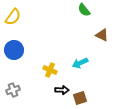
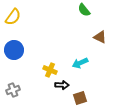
brown triangle: moved 2 px left, 2 px down
black arrow: moved 5 px up
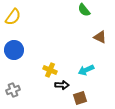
cyan arrow: moved 6 px right, 7 px down
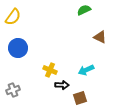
green semicircle: rotated 104 degrees clockwise
blue circle: moved 4 px right, 2 px up
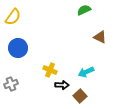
cyan arrow: moved 2 px down
gray cross: moved 2 px left, 6 px up
brown square: moved 2 px up; rotated 24 degrees counterclockwise
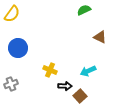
yellow semicircle: moved 1 px left, 3 px up
cyan arrow: moved 2 px right, 1 px up
black arrow: moved 3 px right, 1 px down
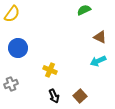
cyan arrow: moved 10 px right, 10 px up
black arrow: moved 11 px left, 10 px down; rotated 64 degrees clockwise
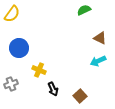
brown triangle: moved 1 px down
blue circle: moved 1 px right
yellow cross: moved 11 px left
black arrow: moved 1 px left, 7 px up
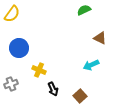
cyan arrow: moved 7 px left, 4 px down
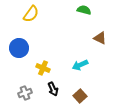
green semicircle: rotated 40 degrees clockwise
yellow semicircle: moved 19 px right
cyan arrow: moved 11 px left
yellow cross: moved 4 px right, 2 px up
gray cross: moved 14 px right, 9 px down
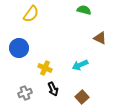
yellow cross: moved 2 px right
brown square: moved 2 px right, 1 px down
